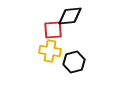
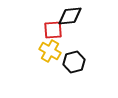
yellow cross: rotated 20 degrees clockwise
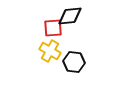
red square: moved 2 px up
black hexagon: rotated 20 degrees clockwise
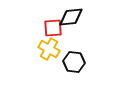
black diamond: moved 1 px right, 1 px down
yellow cross: moved 1 px left, 2 px up
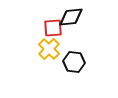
yellow cross: rotated 15 degrees clockwise
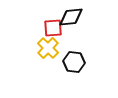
yellow cross: moved 1 px left, 1 px up
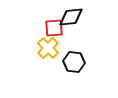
red square: moved 1 px right
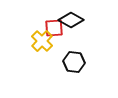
black diamond: moved 3 px down; rotated 35 degrees clockwise
yellow cross: moved 6 px left, 7 px up
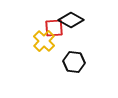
yellow cross: moved 2 px right
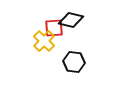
black diamond: rotated 15 degrees counterclockwise
